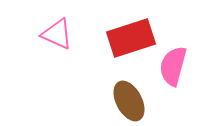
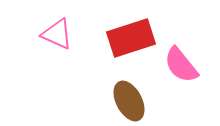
pink semicircle: moved 8 px right, 1 px up; rotated 54 degrees counterclockwise
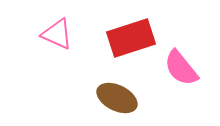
pink semicircle: moved 3 px down
brown ellipse: moved 12 px left, 3 px up; rotated 36 degrees counterclockwise
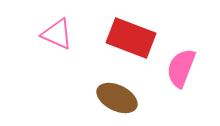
red rectangle: rotated 39 degrees clockwise
pink semicircle: rotated 60 degrees clockwise
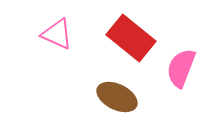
red rectangle: rotated 18 degrees clockwise
brown ellipse: moved 1 px up
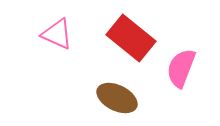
brown ellipse: moved 1 px down
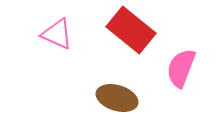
red rectangle: moved 8 px up
brown ellipse: rotated 9 degrees counterclockwise
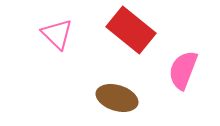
pink triangle: rotated 20 degrees clockwise
pink semicircle: moved 2 px right, 2 px down
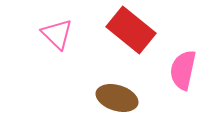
pink semicircle: rotated 9 degrees counterclockwise
